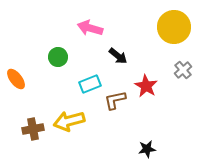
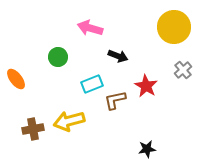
black arrow: rotated 18 degrees counterclockwise
cyan rectangle: moved 2 px right
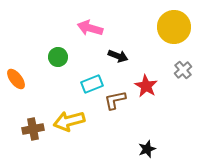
black star: rotated 12 degrees counterclockwise
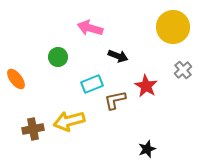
yellow circle: moved 1 px left
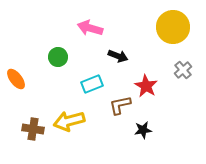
brown L-shape: moved 5 px right, 5 px down
brown cross: rotated 20 degrees clockwise
black star: moved 4 px left, 19 px up; rotated 12 degrees clockwise
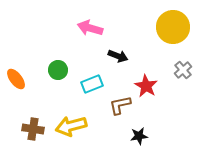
green circle: moved 13 px down
yellow arrow: moved 2 px right, 5 px down
black star: moved 4 px left, 6 px down
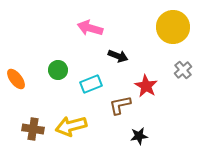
cyan rectangle: moved 1 px left
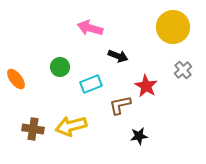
green circle: moved 2 px right, 3 px up
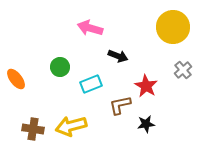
black star: moved 7 px right, 12 px up
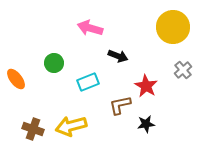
green circle: moved 6 px left, 4 px up
cyan rectangle: moved 3 px left, 2 px up
brown cross: rotated 10 degrees clockwise
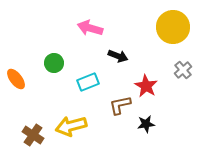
brown cross: moved 6 px down; rotated 15 degrees clockwise
